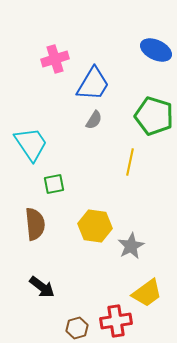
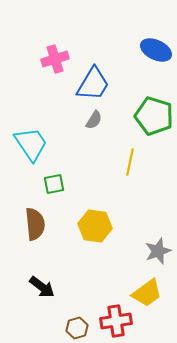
gray star: moved 27 px right, 5 px down; rotated 8 degrees clockwise
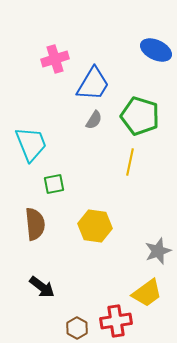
green pentagon: moved 14 px left
cyan trapezoid: rotated 12 degrees clockwise
brown hexagon: rotated 15 degrees counterclockwise
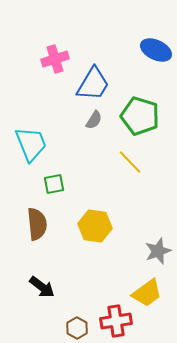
yellow line: rotated 56 degrees counterclockwise
brown semicircle: moved 2 px right
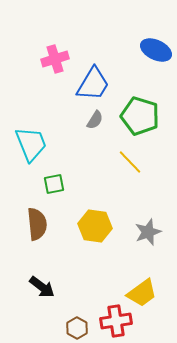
gray semicircle: moved 1 px right
gray star: moved 10 px left, 19 px up
yellow trapezoid: moved 5 px left
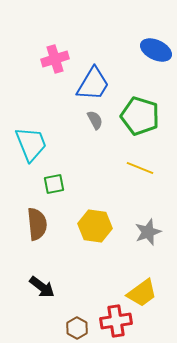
gray semicircle: rotated 60 degrees counterclockwise
yellow line: moved 10 px right, 6 px down; rotated 24 degrees counterclockwise
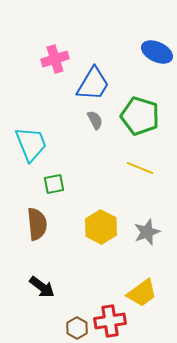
blue ellipse: moved 1 px right, 2 px down
yellow hexagon: moved 6 px right, 1 px down; rotated 20 degrees clockwise
gray star: moved 1 px left
red cross: moved 6 px left
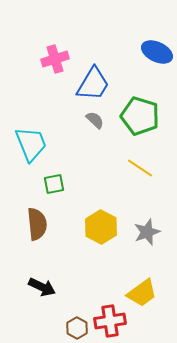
gray semicircle: rotated 18 degrees counterclockwise
yellow line: rotated 12 degrees clockwise
black arrow: rotated 12 degrees counterclockwise
